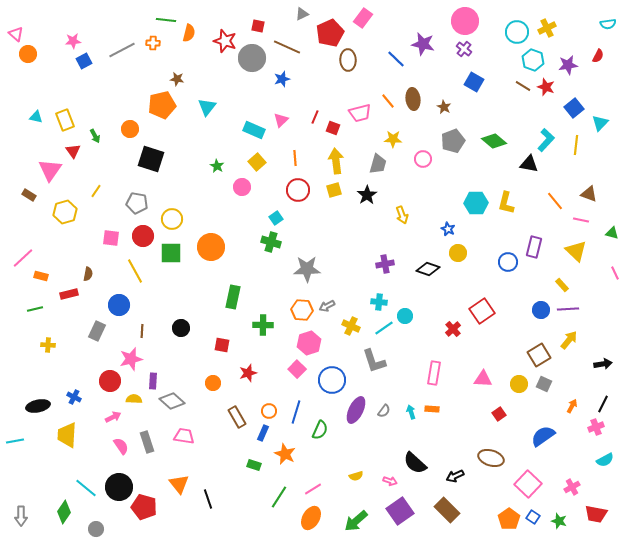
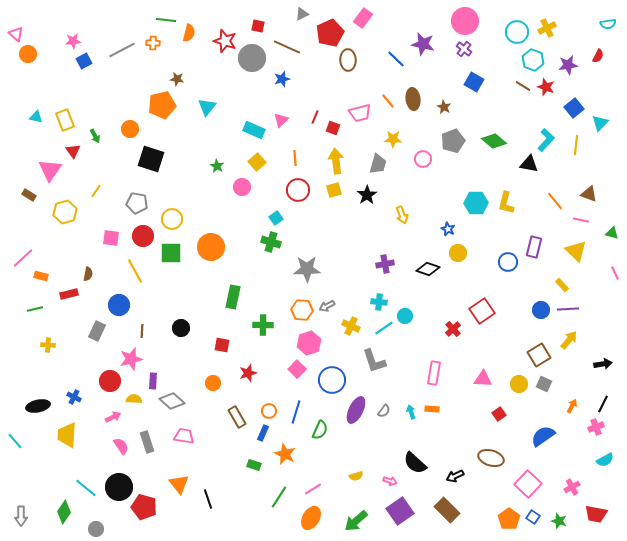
cyan line at (15, 441): rotated 60 degrees clockwise
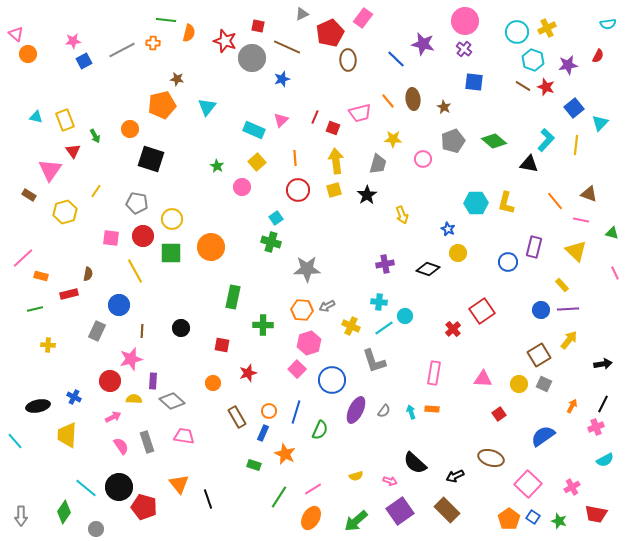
blue square at (474, 82): rotated 24 degrees counterclockwise
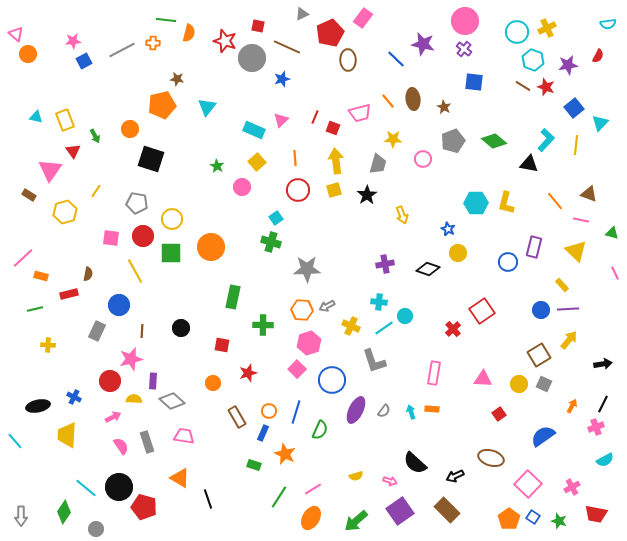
orange triangle at (179, 484): moved 1 px right, 6 px up; rotated 20 degrees counterclockwise
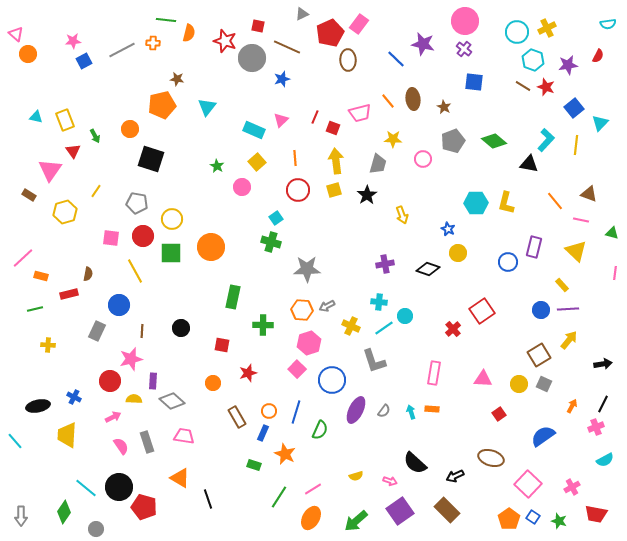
pink rectangle at (363, 18): moved 4 px left, 6 px down
pink line at (615, 273): rotated 32 degrees clockwise
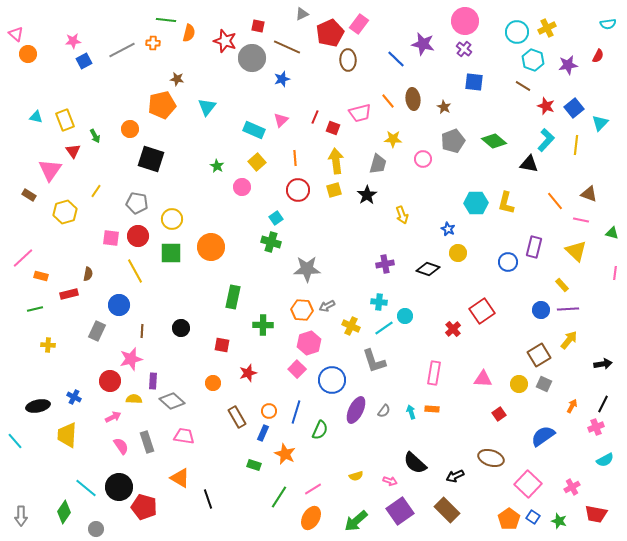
red star at (546, 87): moved 19 px down
red circle at (143, 236): moved 5 px left
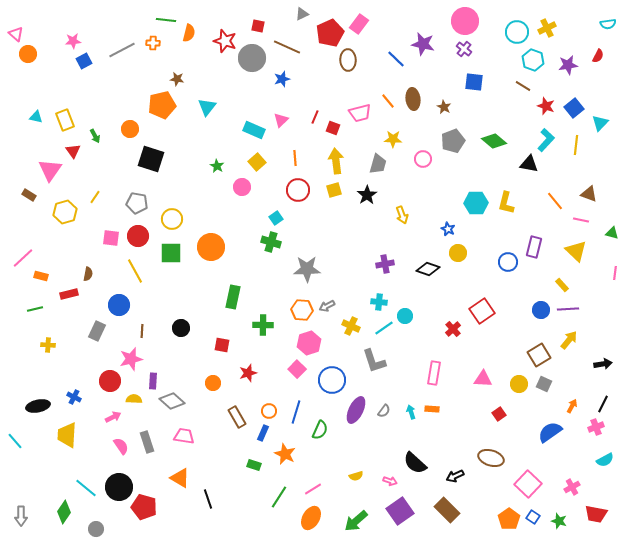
yellow line at (96, 191): moved 1 px left, 6 px down
blue semicircle at (543, 436): moved 7 px right, 4 px up
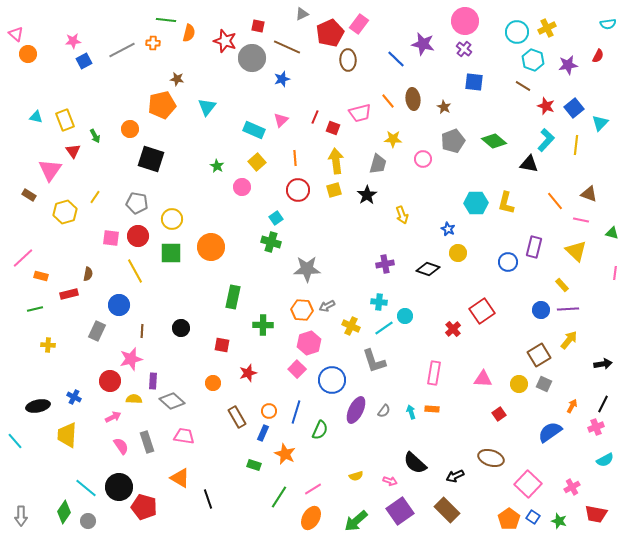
gray circle at (96, 529): moved 8 px left, 8 px up
